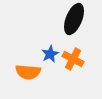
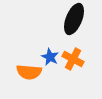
blue star: moved 3 px down; rotated 18 degrees counterclockwise
orange semicircle: moved 1 px right
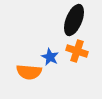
black ellipse: moved 1 px down
orange cross: moved 4 px right, 8 px up; rotated 10 degrees counterclockwise
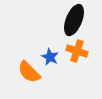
orange semicircle: rotated 40 degrees clockwise
